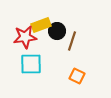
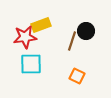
black circle: moved 29 px right
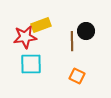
brown line: rotated 18 degrees counterclockwise
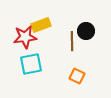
cyan square: rotated 10 degrees counterclockwise
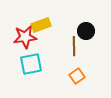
brown line: moved 2 px right, 5 px down
orange square: rotated 28 degrees clockwise
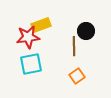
red star: moved 3 px right
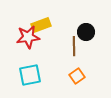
black circle: moved 1 px down
cyan square: moved 1 px left, 11 px down
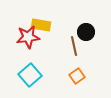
yellow rectangle: rotated 30 degrees clockwise
brown line: rotated 12 degrees counterclockwise
cyan square: rotated 30 degrees counterclockwise
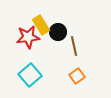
yellow rectangle: rotated 48 degrees clockwise
black circle: moved 28 px left
